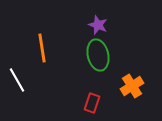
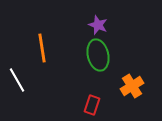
red rectangle: moved 2 px down
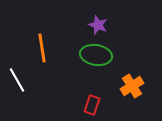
green ellipse: moved 2 px left; rotated 68 degrees counterclockwise
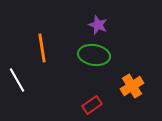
green ellipse: moved 2 px left
red rectangle: rotated 36 degrees clockwise
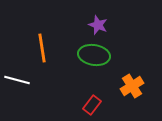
white line: rotated 45 degrees counterclockwise
red rectangle: rotated 18 degrees counterclockwise
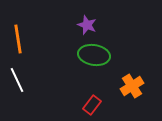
purple star: moved 11 px left
orange line: moved 24 px left, 9 px up
white line: rotated 50 degrees clockwise
